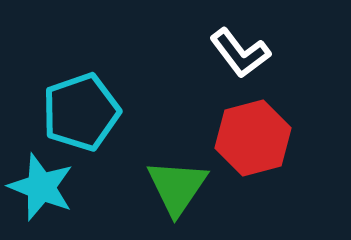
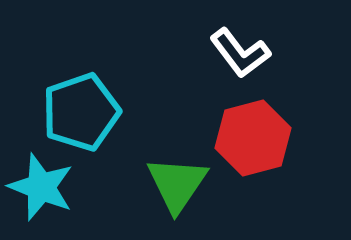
green triangle: moved 3 px up
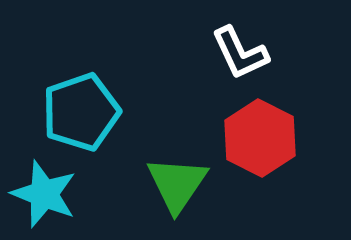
white L-shape: rotated 12 degrees clockwise
red hexagon: moved 7 px right; rotated 18 degrees counterclockwise
cyan star: moved 3 px right, 7 px down
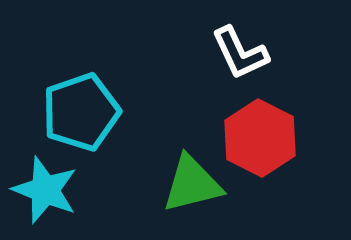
green triangle: moved 15 px right; rotated 42 degrees clockwise
cyan star: moved 1 px right, 4 px up
